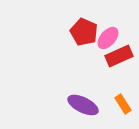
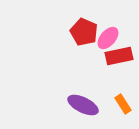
red rectangle: rotated 12 degrees clockwise
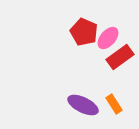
red rectangle: moved 1 px right, 1 px down; rotated 24 degrees counterclockwise
orange rectangle: moved 9 px left
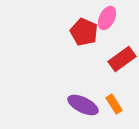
pink ellipse: moved 1 px left, 20 px up; rotated 15 degrees counterclockwise
red rectangle: moved 2 px right, 2 px down
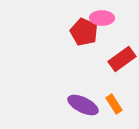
pink ellipse: moved 5 px left; rotated 65 degrees clockwise
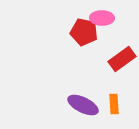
red pentagon: rotated 12 degrees counterclockwise
orange rectangle: rotated 30 degrees clockwise
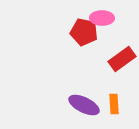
purple ellipse: moved 1 px right
